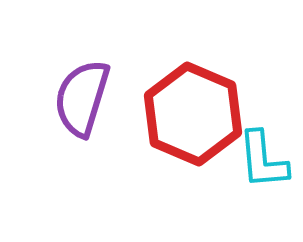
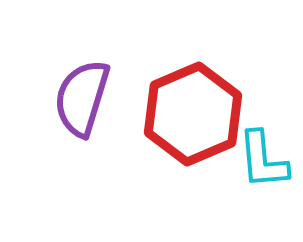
red hexagon: rotated 14 degrees clockwise
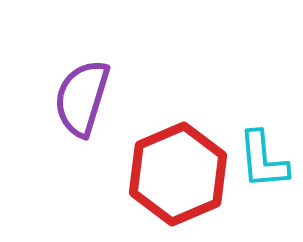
red hexagon: moved 15 px left, 60 px down
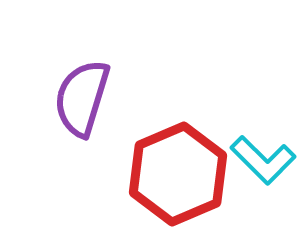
cyan L-shape: rotated 40 degrees counterclockwise
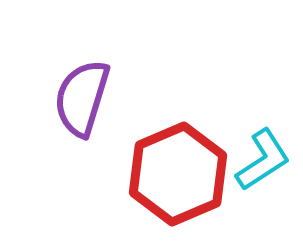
cyan L-shape: rotated 78 degrees counterclockwise
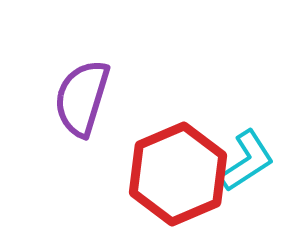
cyan L-shape: moved 16 px left, 1 px down
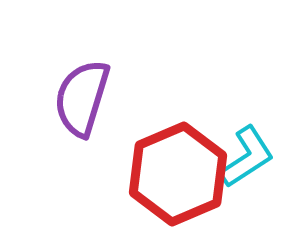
cyan L-shape: moved 4 px up
